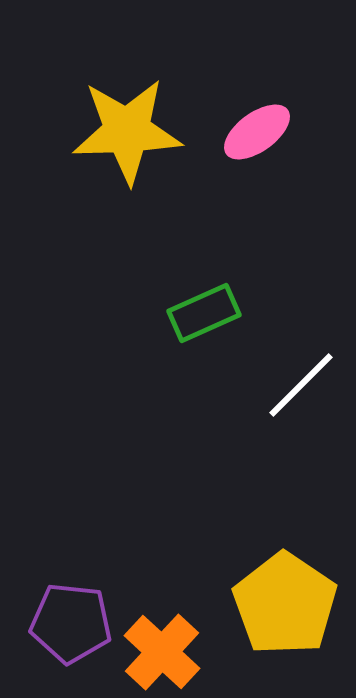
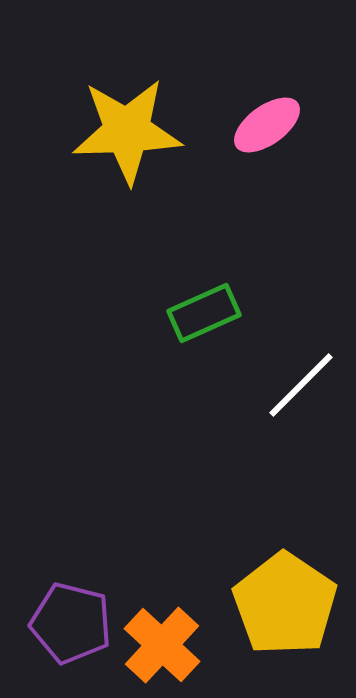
pink ellipse: moved 10 px right, 7 px up
purple pentagon: rotated 8 degrees clockwise
orange cross: moved 7 px up
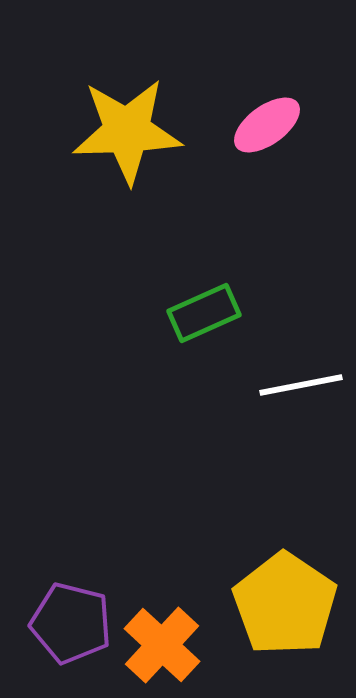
white line: rotated 34 degrees clockwise
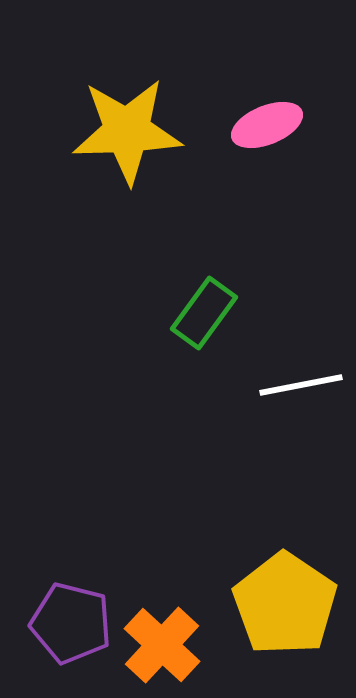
pink ellipse: rotated 14 degrees clockwise
green rectangle: rotated 30 degrees counterclockwise
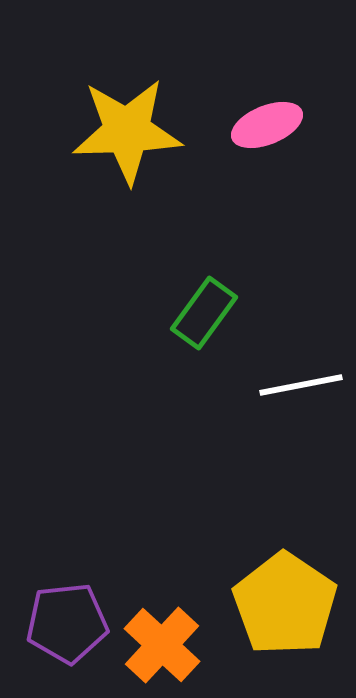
purple pentagon: moved 4 px left; rotated 20 degrees counterclockwise
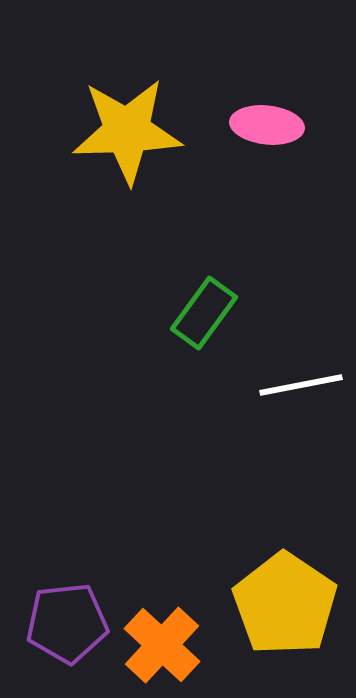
pink ellipse: rotated 28 degrees clockwise
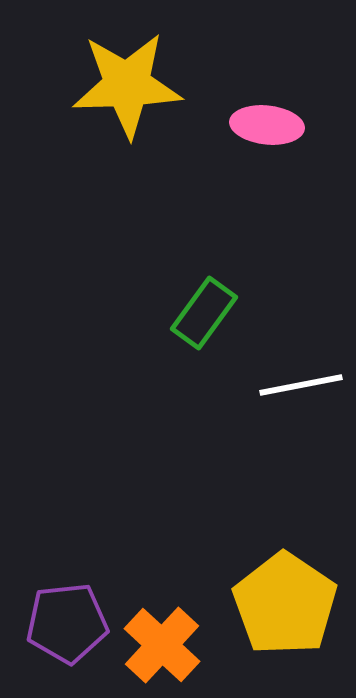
yellow star: moved 46 px up
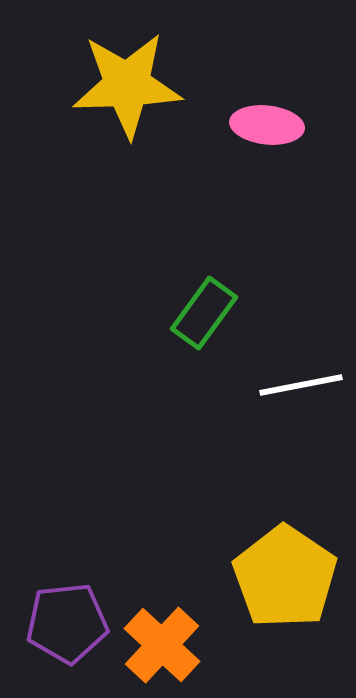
yellow pentagon: moved 27 px up
